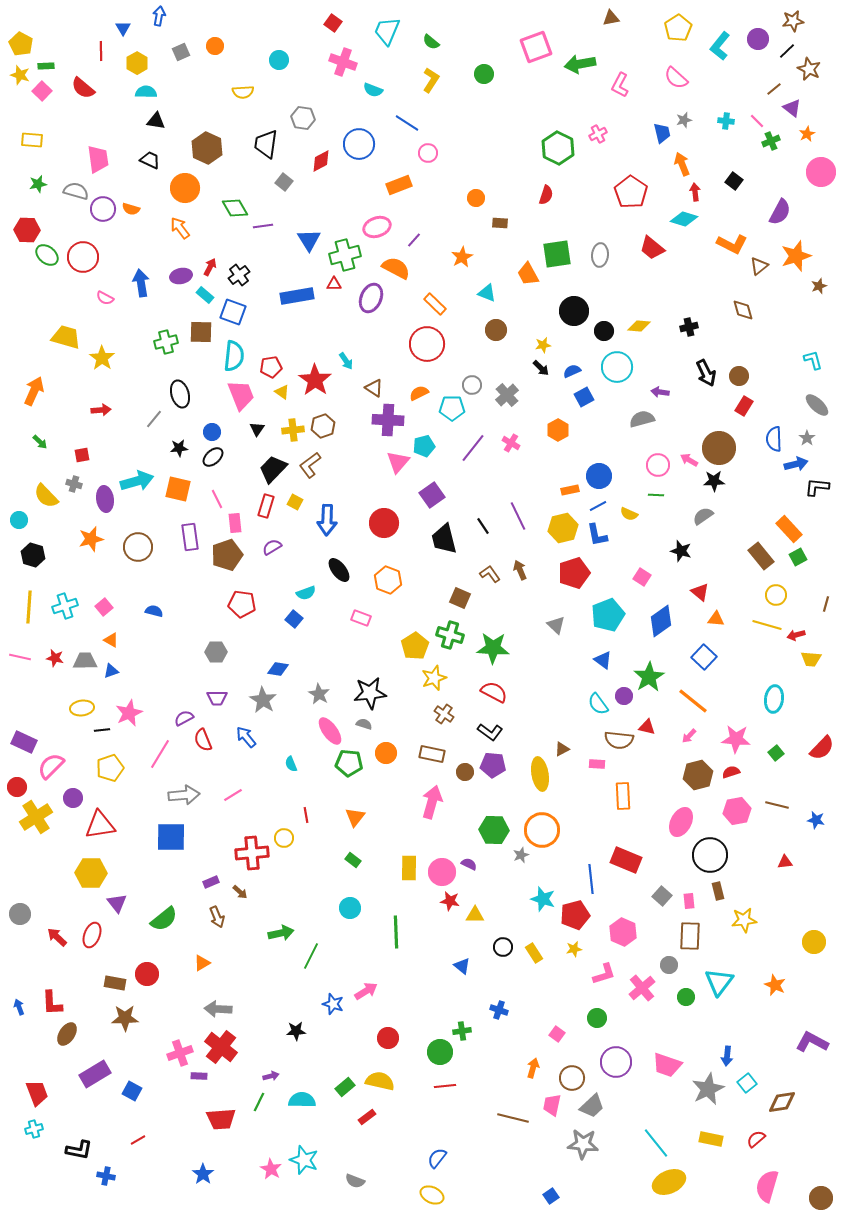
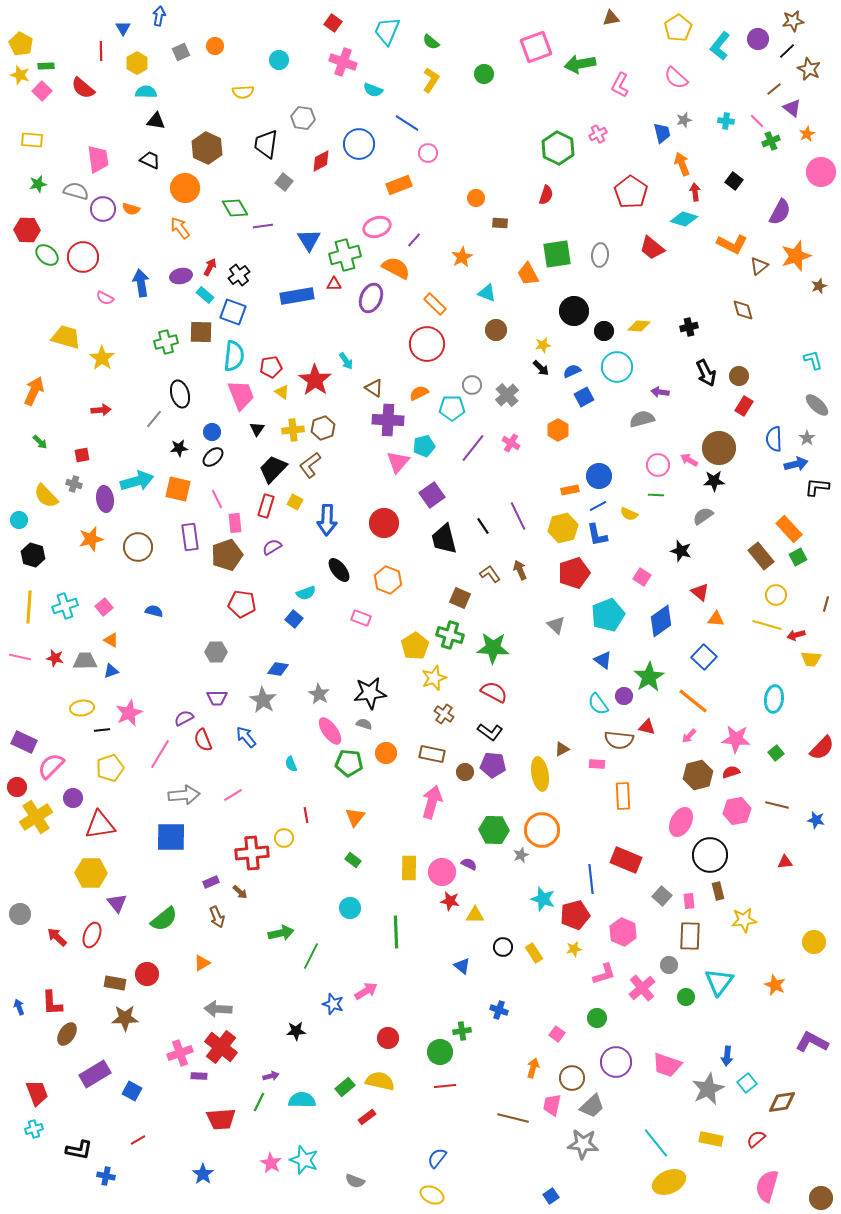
brown hexagon at (323, 426): moved 2 px down
pink star at (271, 1169): moved 6 px up
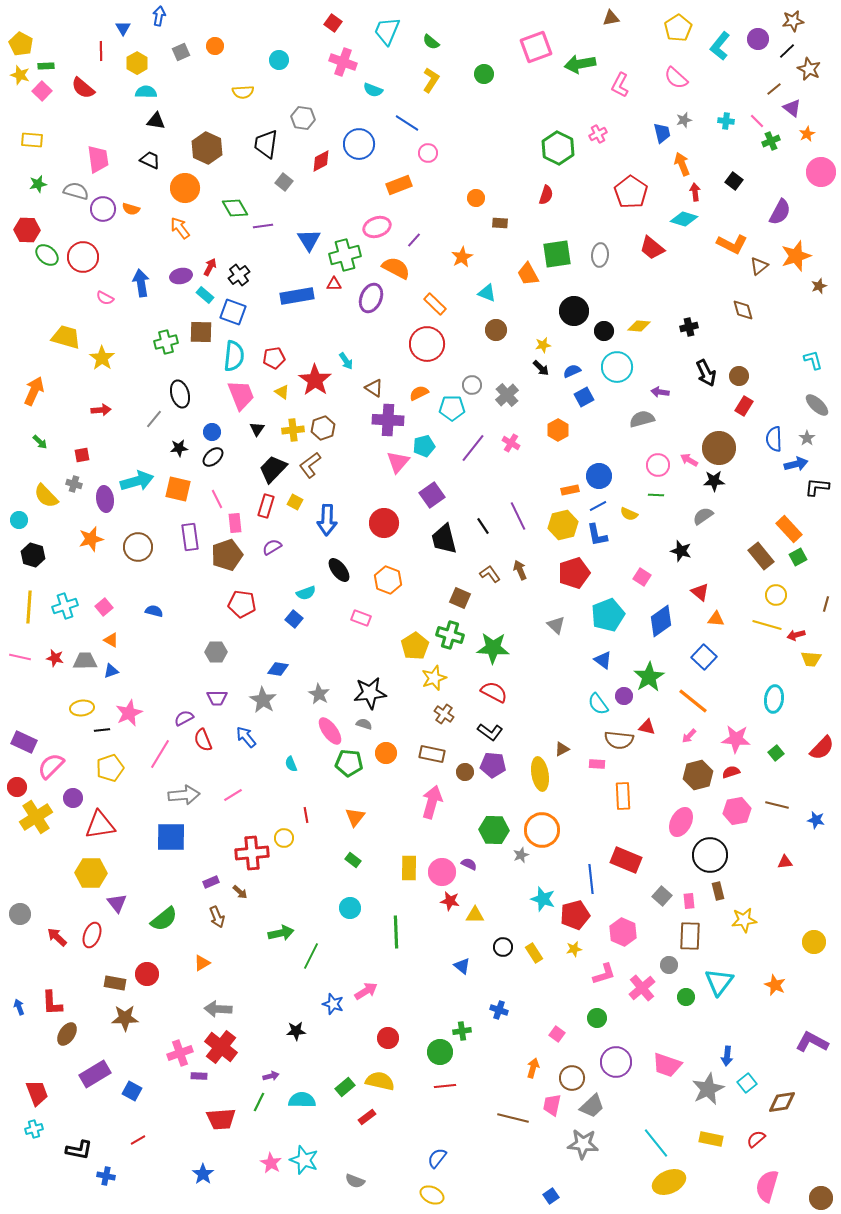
red pentagon at (271, 367): moved 3 px right, 9 px up
yellow hexagon at (563, 528): moved 3 px up
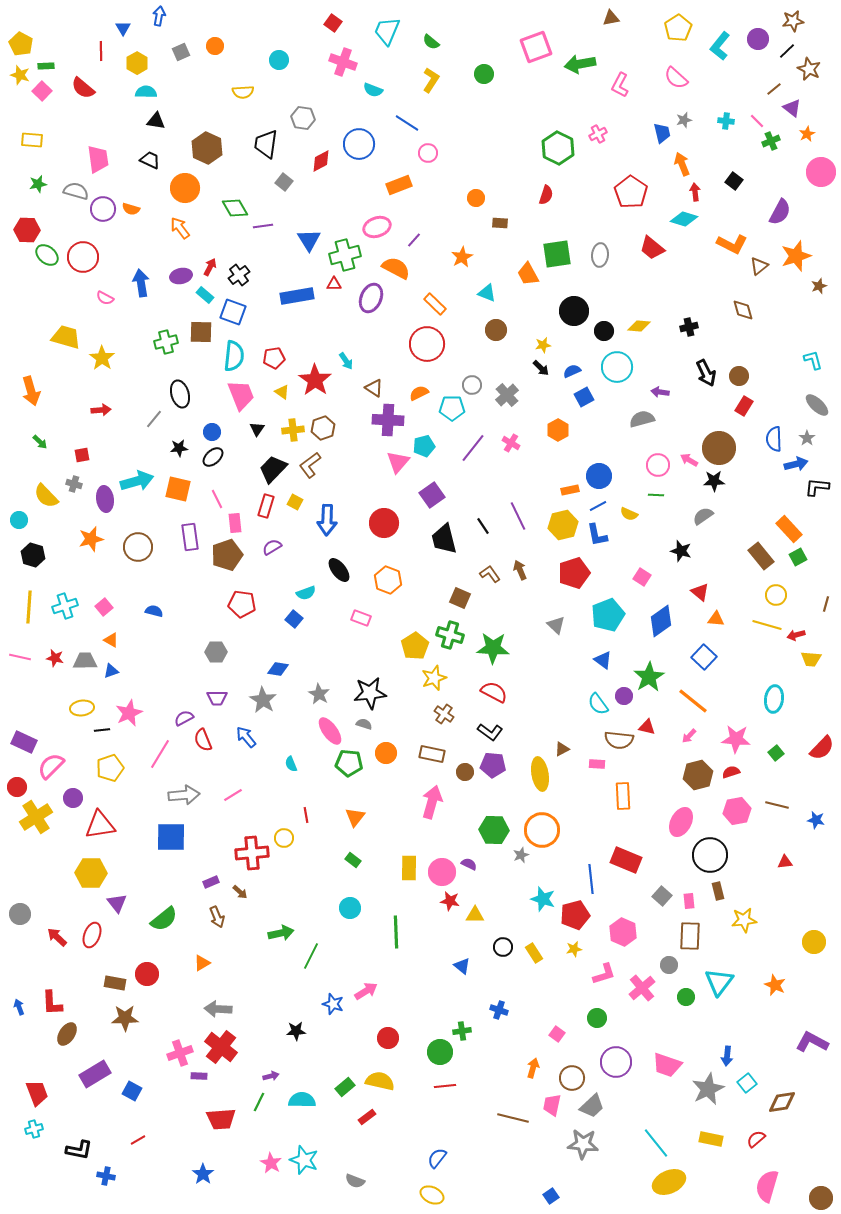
orange arrow at (34, 391): moved 3 px left; rotated 140 degrees clockwise
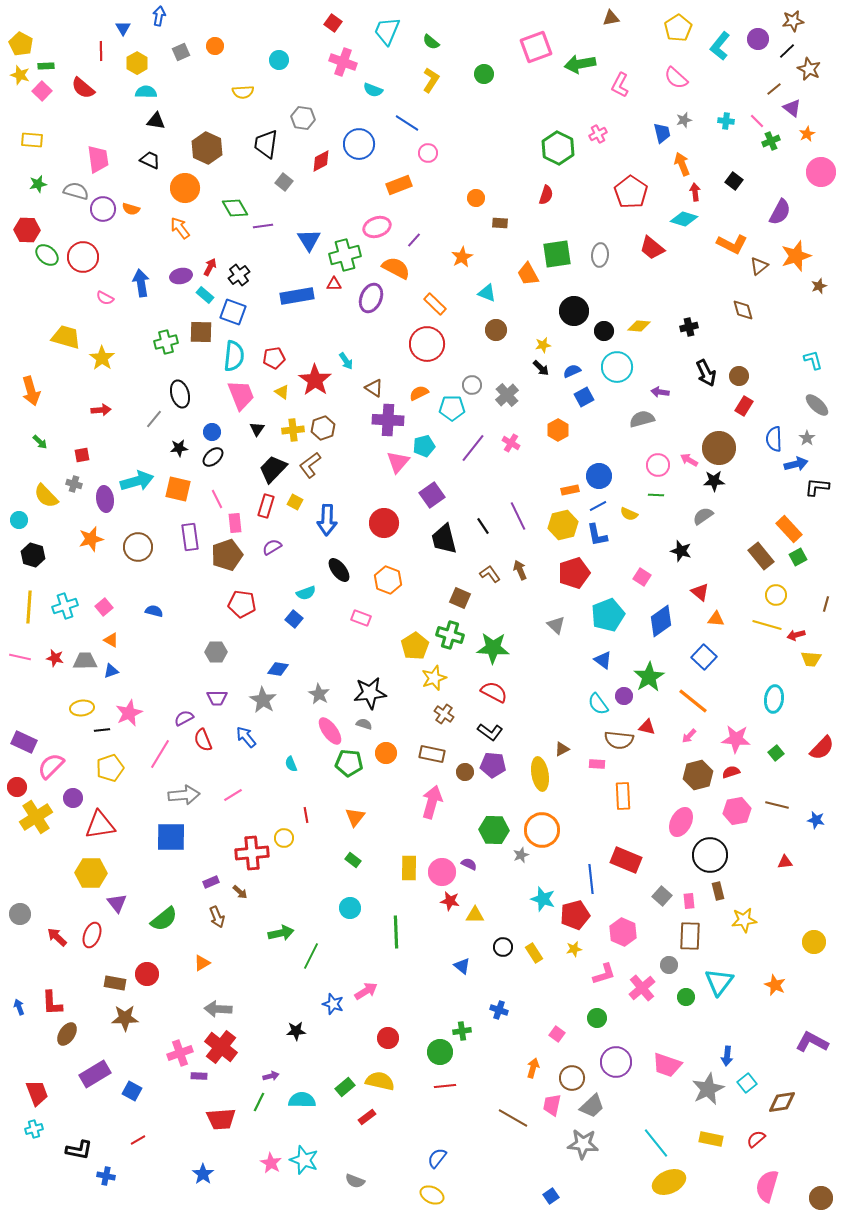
brown line at (513, 1118): rotated 16 degrees clockwise
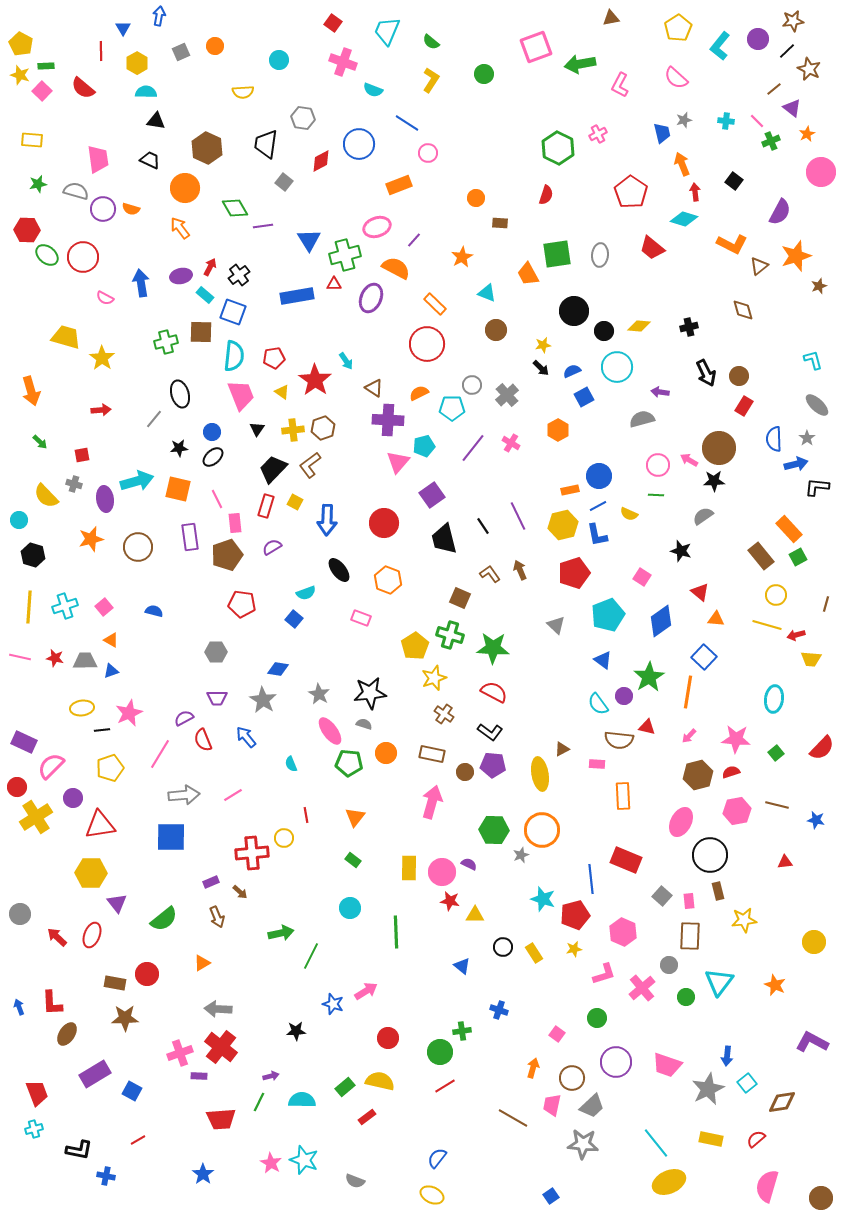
orange line at (693, 701): moved 5 px left, 9 px up; rotated 60 degrees clockwise
red line at (445, 1086): rotated 25 degrees counterclockwise
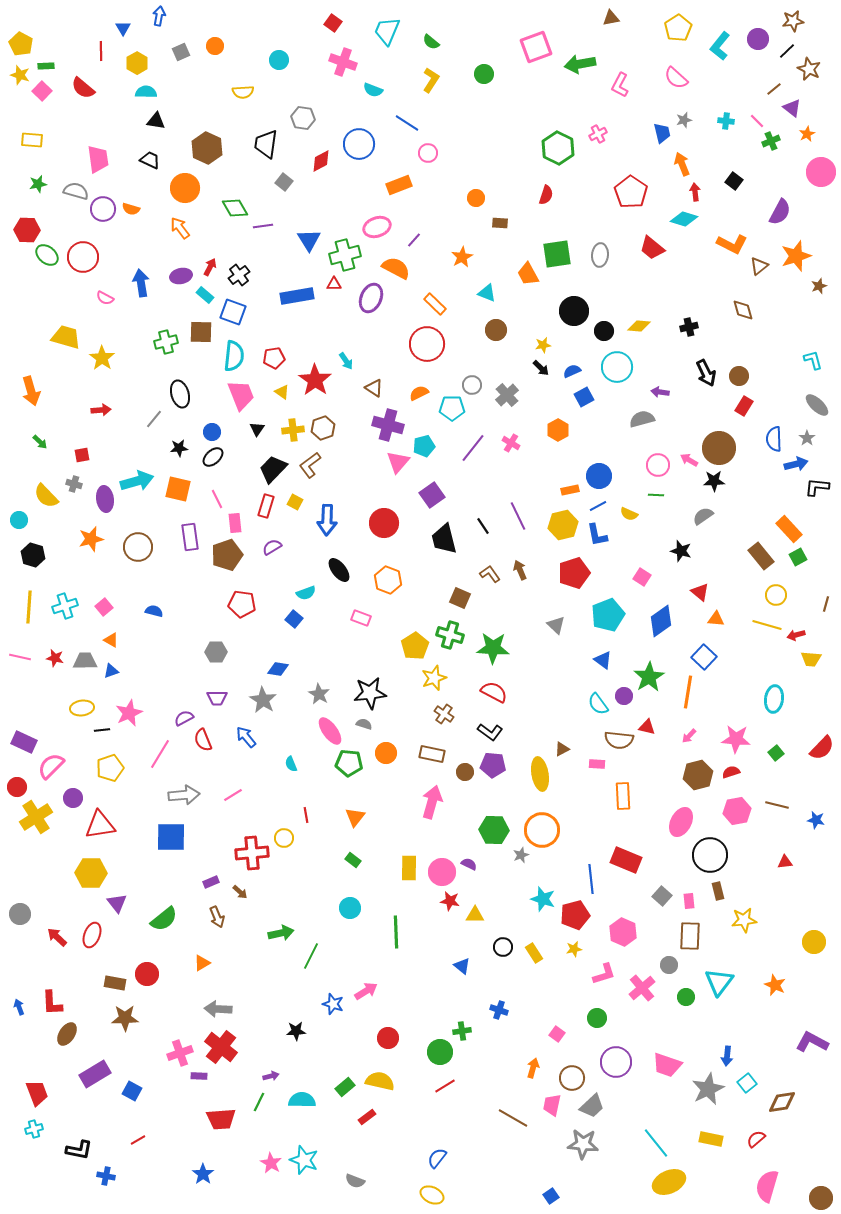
purple cross at (388, 420): moved 5 px down; rotated 12 degrees clockwise
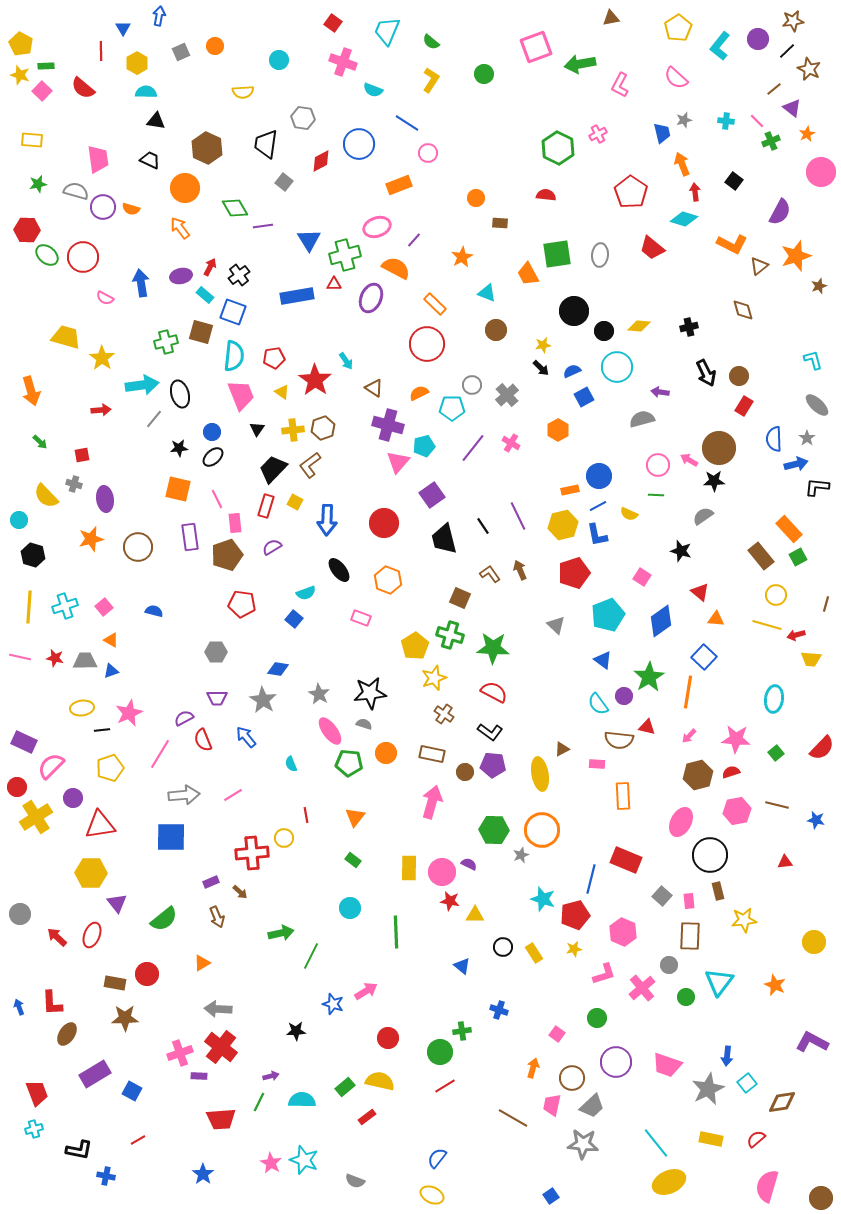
red semicircle at (546, 195): rotated 102 degrees counterclockwise
purple circle at (103, 209): moved 2 px up
brown square at (201, 332): rotated 15 degrees clockwise
cyan arrow at (137, 481): moved 5 px right, 96 px up; rotated 8 degrees clockwise
blue line at (591, 879): rotated 20 degrees clockwise
